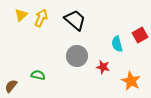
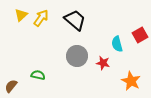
yellow arrow: rotated 12 degrees clockwise
red star: moved 4 px up
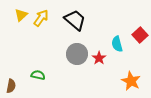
red square: rotated 14 degrees counterclockwise
gray circle: moved 2 px up
red star: moved 4 px left, 5 px up; rotated 24 degrees clockwise
brown semicircle: rotated 152 degrees clockwise
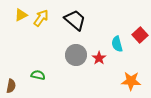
yellow triangle: rotated 16 degrees clockwise
gray circle: moved 1 px left, 1 px down
orange star: rotated 24 degrees counterclockwise
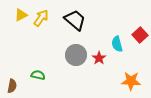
brown semicircle: moved 1 px right
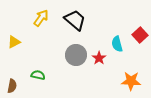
yellow triangle: moved 7 px left, 27 px down
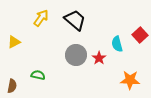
orange star: moved 1 px left, 1 px up
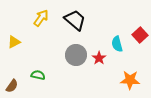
brown semicircle: rotated 24 degrees clockwise
